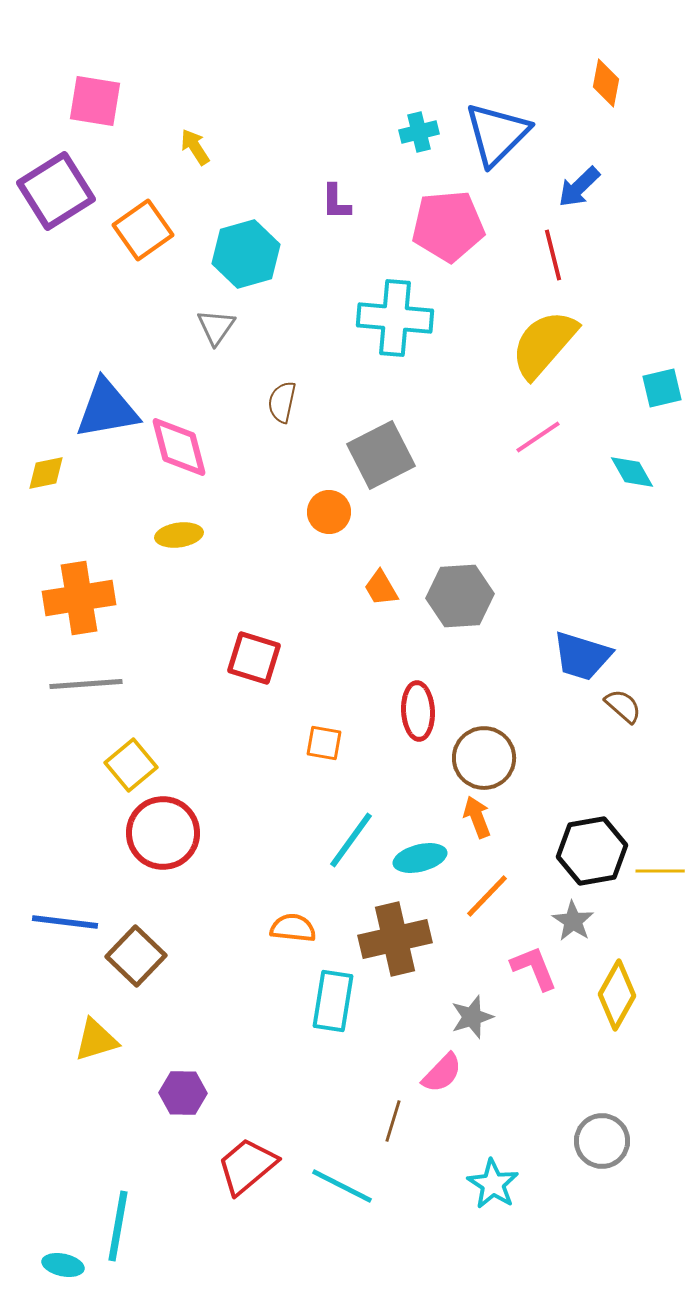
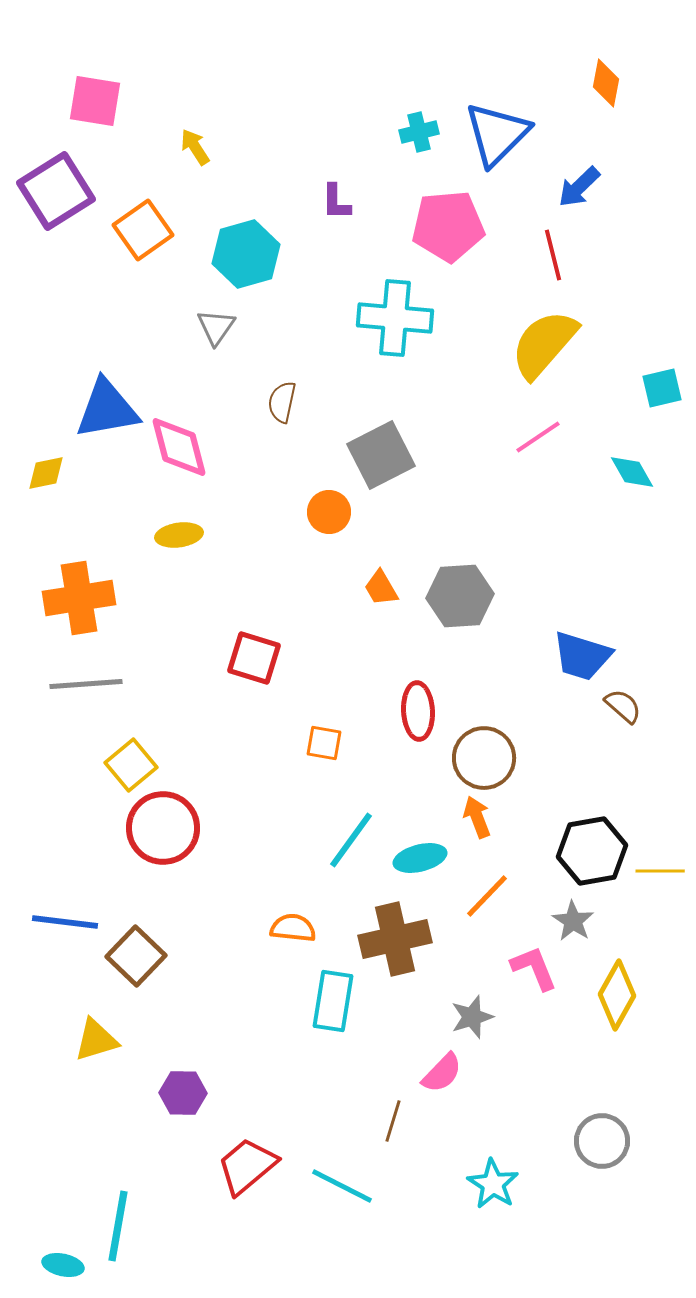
red circle at (163, 833): moved 5 px up
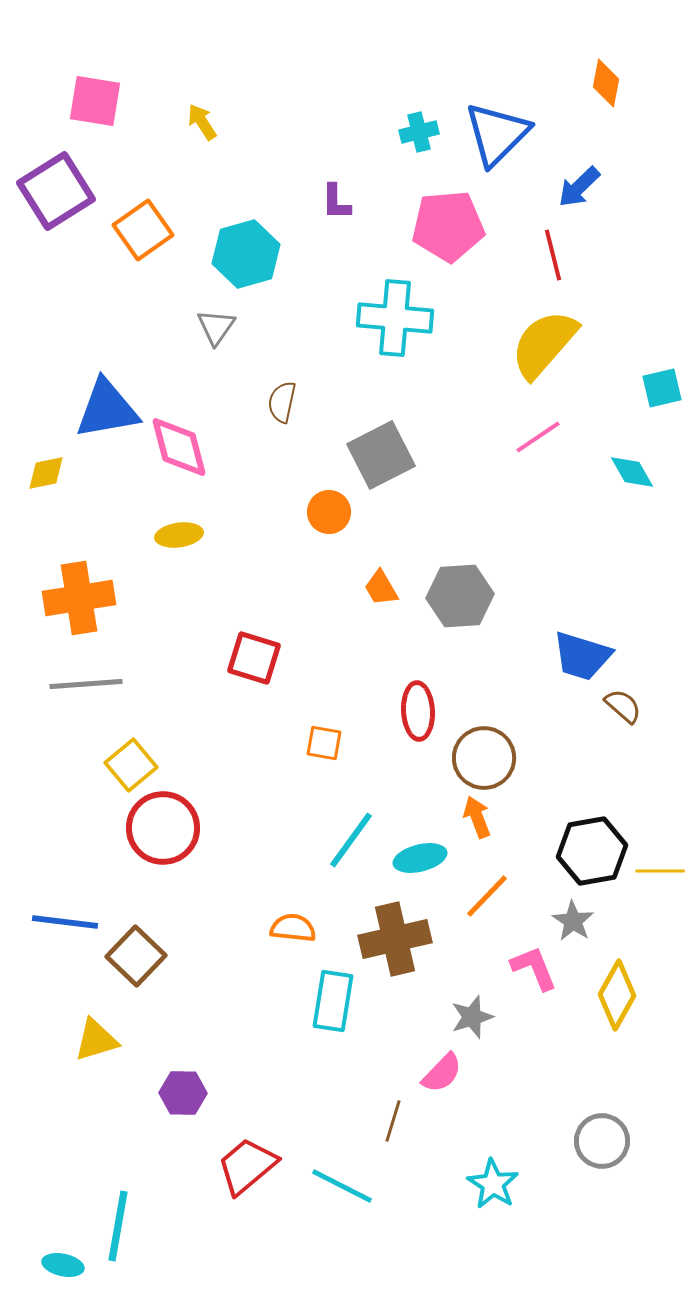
yellow arrow at (195, 147): moved 7 px right, 25 px up
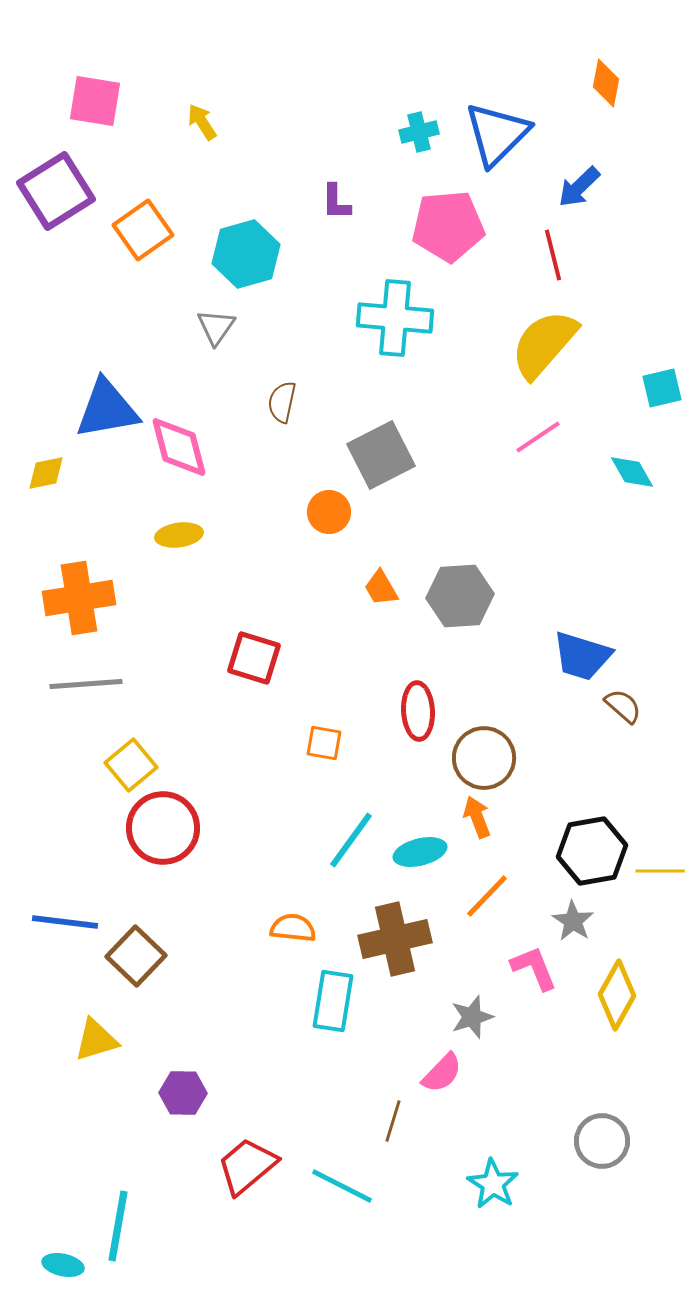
cyan ellipse at (420, 858): moved 6 px up
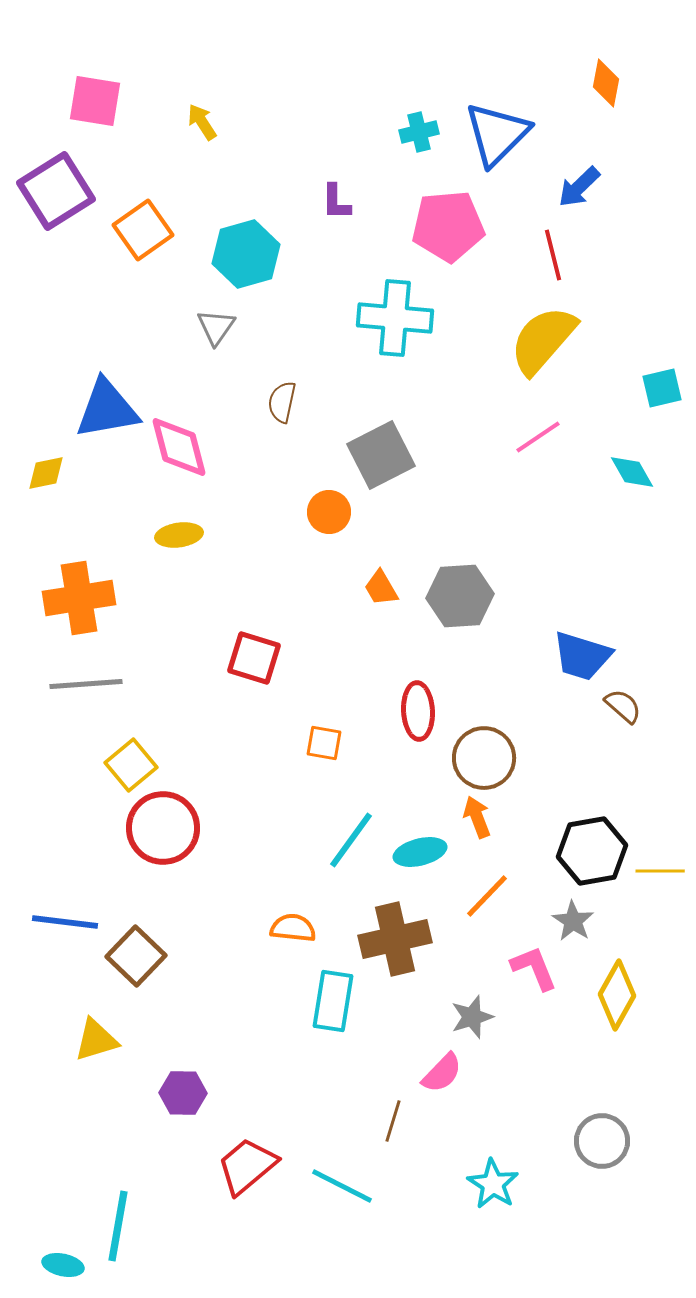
yellow semicircle at (544, 344): moved 1 px left, 4 px up
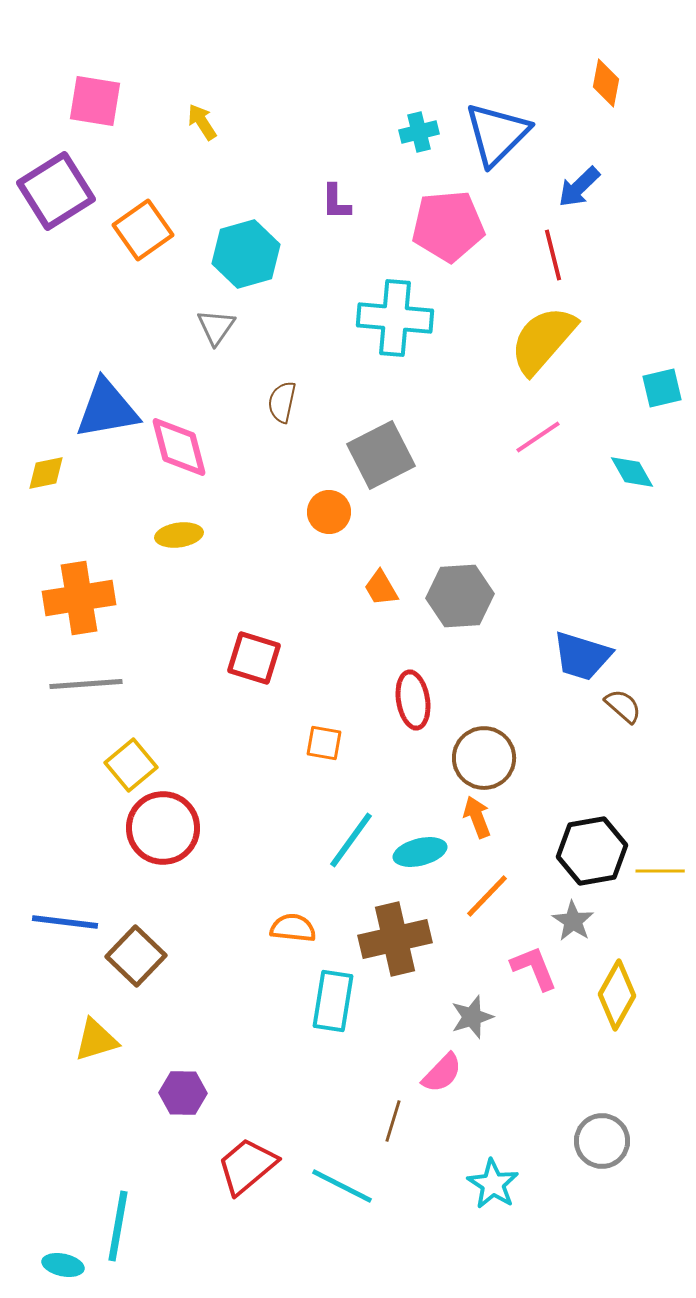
red ellipse at (418, 711): moved 5 px left, 11 px up; rotated 6 degrees counterclockwise
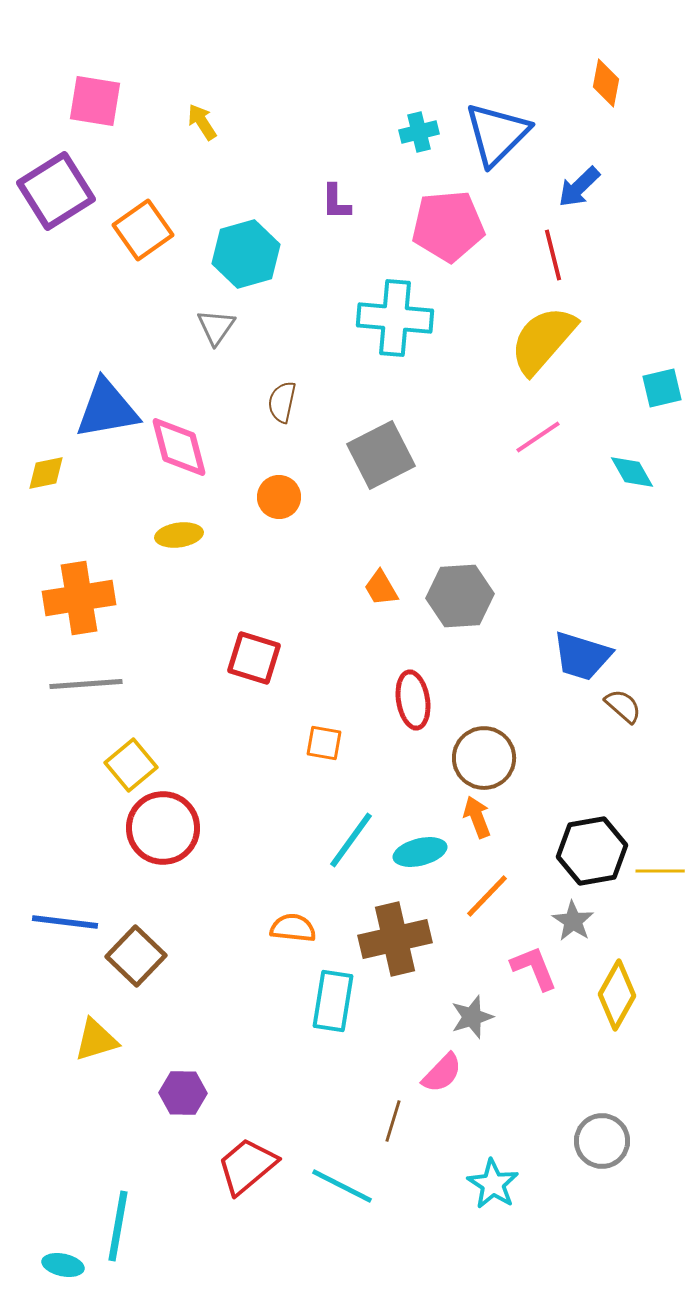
orange circle at (329, 512): moved 50 px left, 15 px up
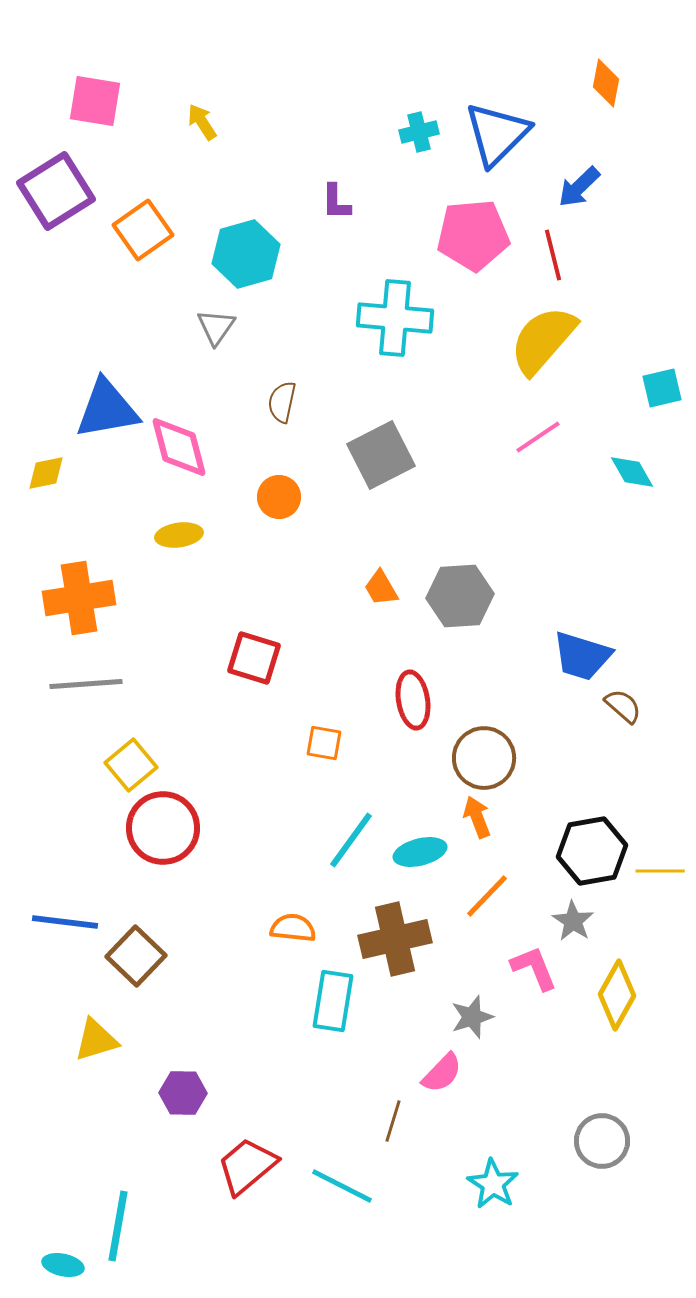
pink pentagon at (448, 226): moved 25 px right, 9 px down
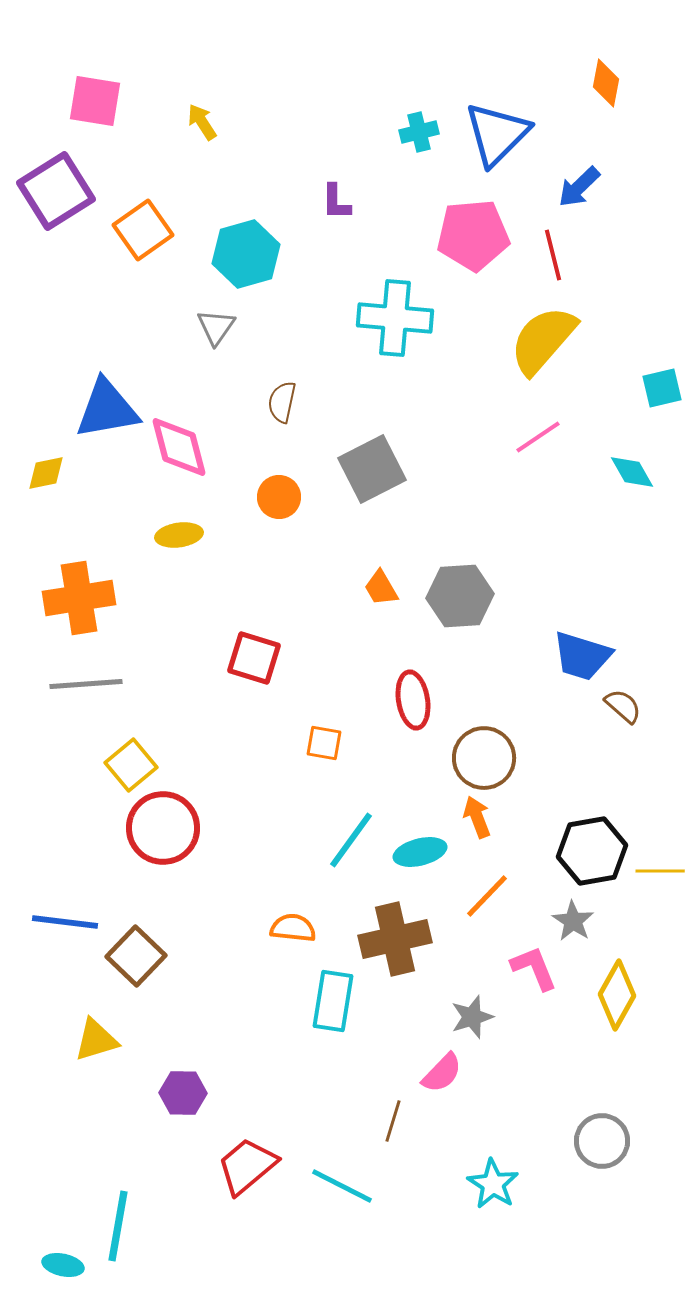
gray square at (381, 455): moved 9 px left, 14 px down
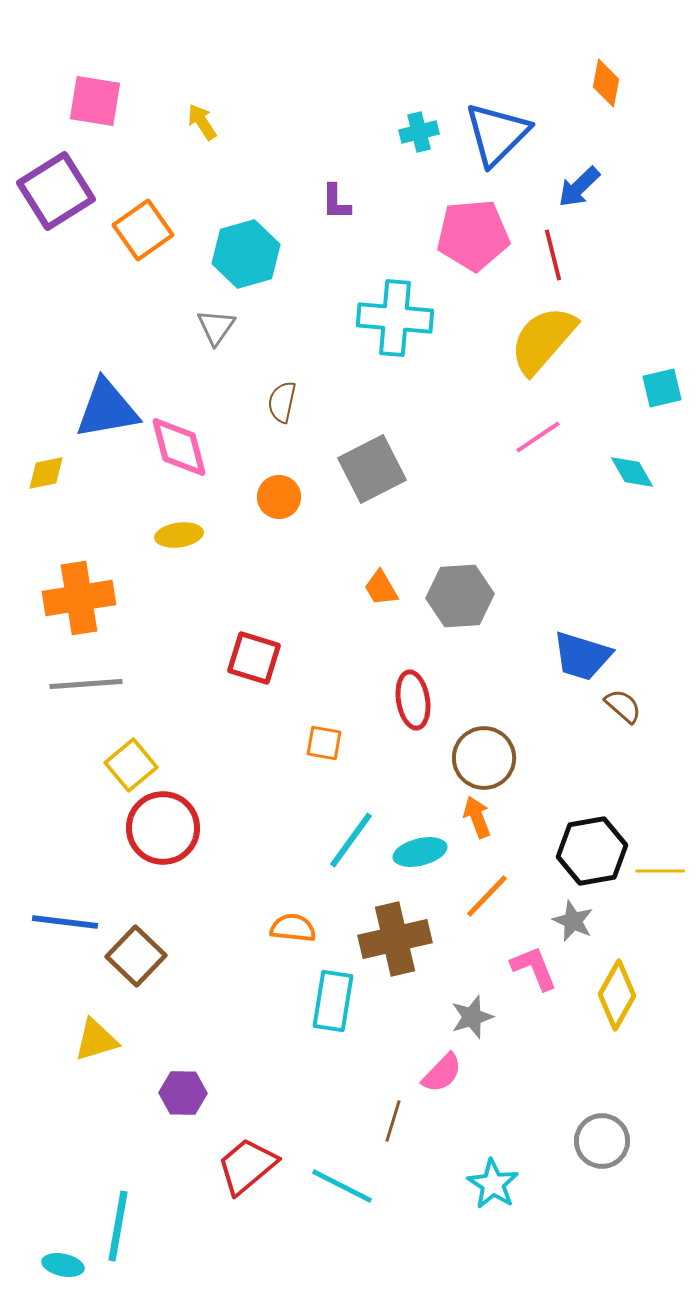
gray star at (573, 921): rotated 9 degrees counterclockwise
